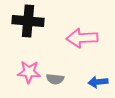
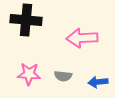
black cross: moved 2 px left, 1 px up
pink star: moved 2 px down
gray semicircle: moved 8 px right, 3 px up
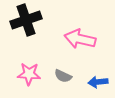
black cross: rotated 24 degrees counterclockwise
pink arrow: moved 2 px left, 1 px down; rotated 16 degrees clockwise
gray semicircle: rotated 18 degrees clockwise
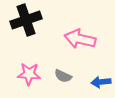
blue arrow: moved 3 px right
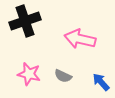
black cross: moved 1 px left, 1 px down
pink star: rotated 10 degrees clockwise
blue arrow: rotated 54 degrees clockwise
